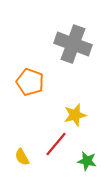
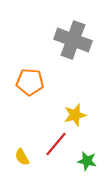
gray cross: moved 4 px up
orange pentagon: rotated 16 degrees counterclockwise
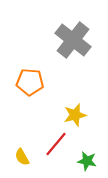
gray cross: rotated 18 degrees clockwise
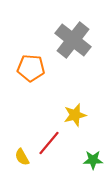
orange pentagon: moved 1 px right, 14 px up
red line: moved 7 px left, 1 px up
green star: moved 6 px right, 1 px up; rotated 12 degrees counterclockwise
